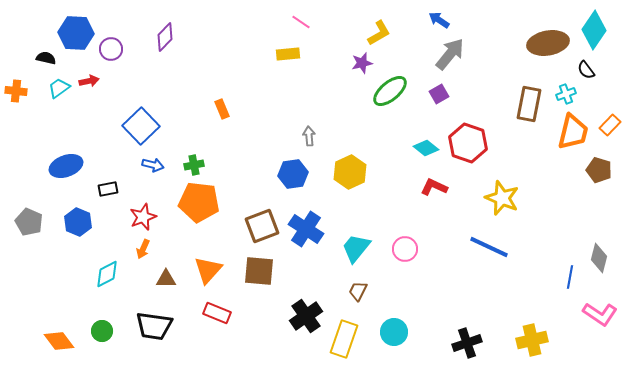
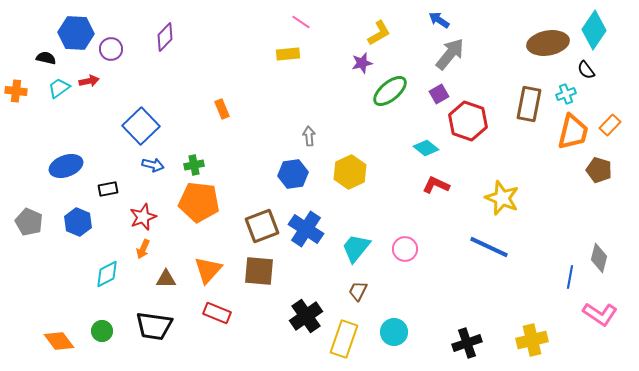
red hexagon at (468, 143): moved 22 px up
red L-shape at (434, 187): moved 2 px right, 2 px up
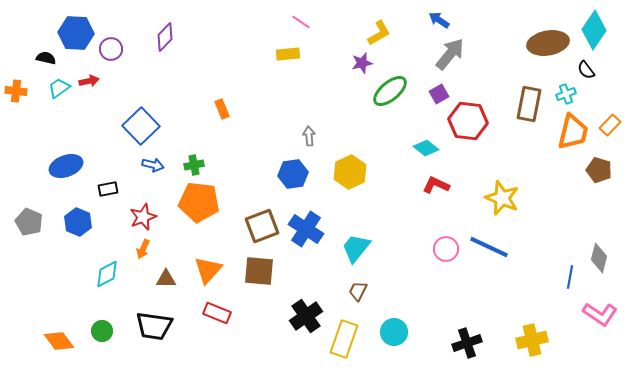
red hexagon at (468, 121): rotated 12 degrees counterclockwise
pink circle at (405, 249): moved 41 px right
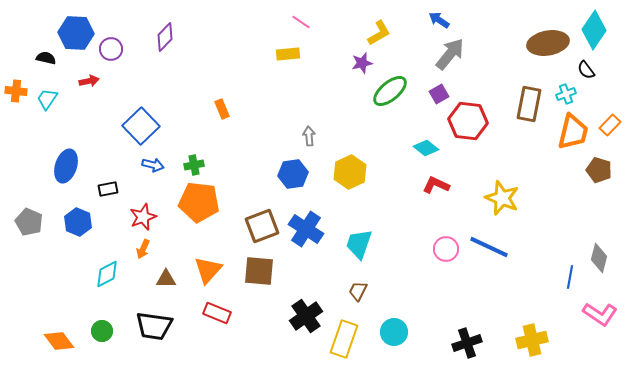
cyan trapezoid at (59, 88): moved 12 px left, 11 px down; rotated 20 degrees counterclockwise
blue ellipse at (66, 166): rotated 52 degrees counterclockwise
cyan trapezoid at (356, 248): moved 3 px right, 4 px up; rotated 20 degrees counterclockwise
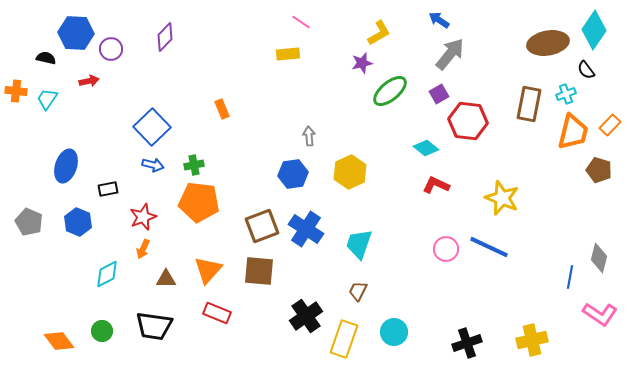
blue square at (141, 126): moved 11 px right, 1 px down
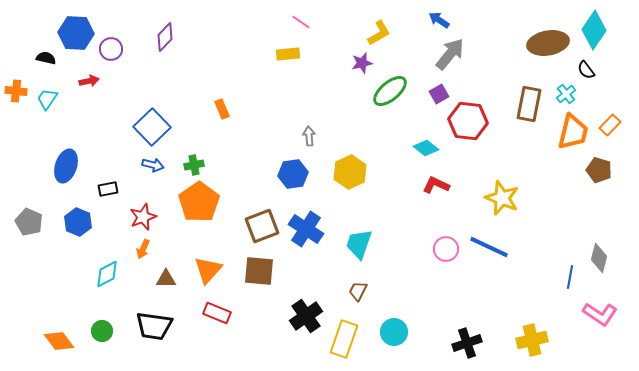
cyan cross at (566, 94): rotated 18 degrees counterclockwise
orange pentagon at (199, 202): rotated 30 degrees clockwise
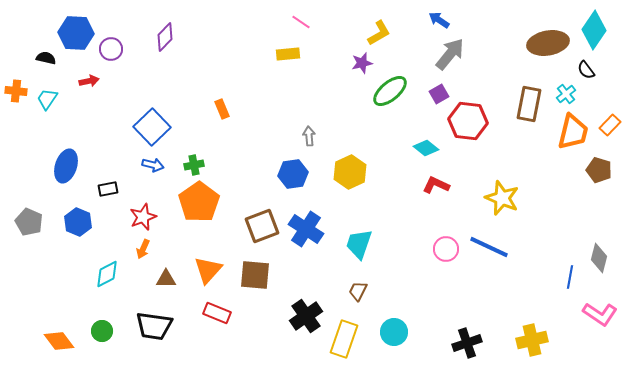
brown square at (259, 271): moved 4 px left, 4 px down
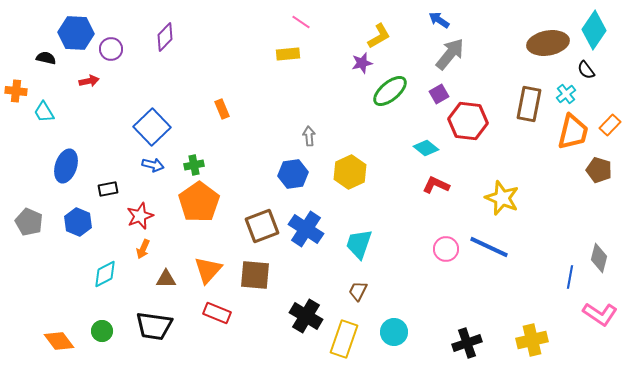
yellow L-shape at (379, 33): moved 3 px down
cyan trapezoid at (47, 99): moved 3 px left, 13 px down; rotated 65 degrees counterclockwise
red star at (143, 217): moved 3 px left, 1 px up
cyan diamond at (107, 274): moved 2 px left
black cross at (306, 316): rotated 24 degrees counterclockwise
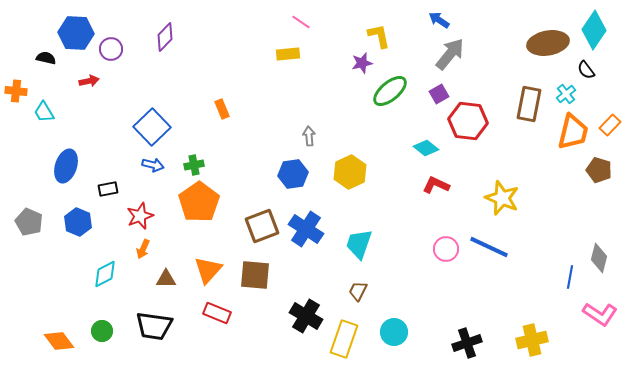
yellow L-shape at (379, 36): rotated 72 degrees counterclockwise
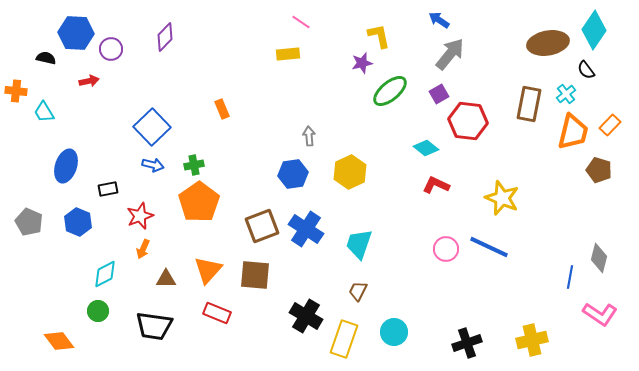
green circle at (102, 331): moved 4 px left, 20 px up
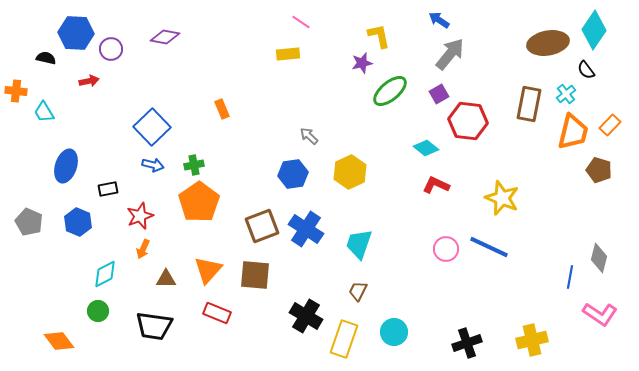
purple diamond at (165, 37): rotated 56 degrees clockwise
gray arrow at (309, 136): rotated 42 degrees counterclockwise
